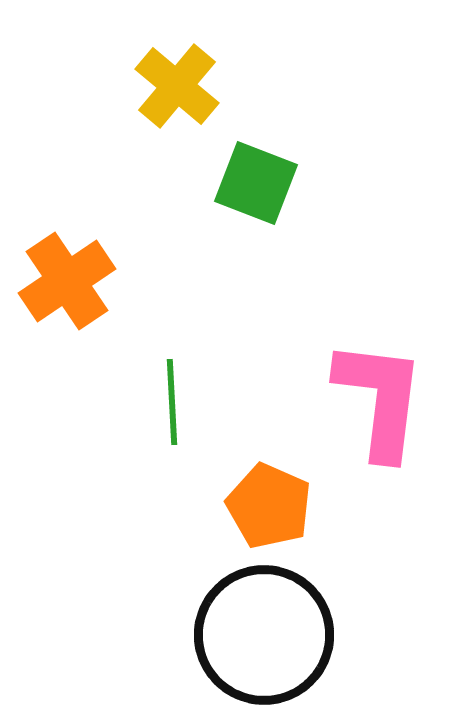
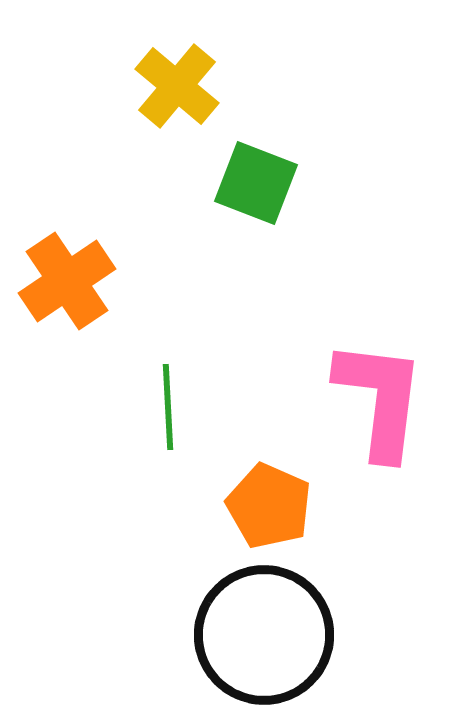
green line: moved 4 px left, 5 px down
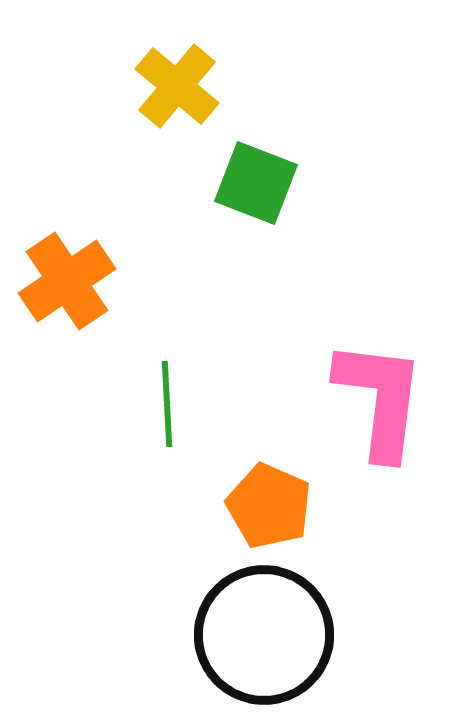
green line: moved 1 px left, 3 px up
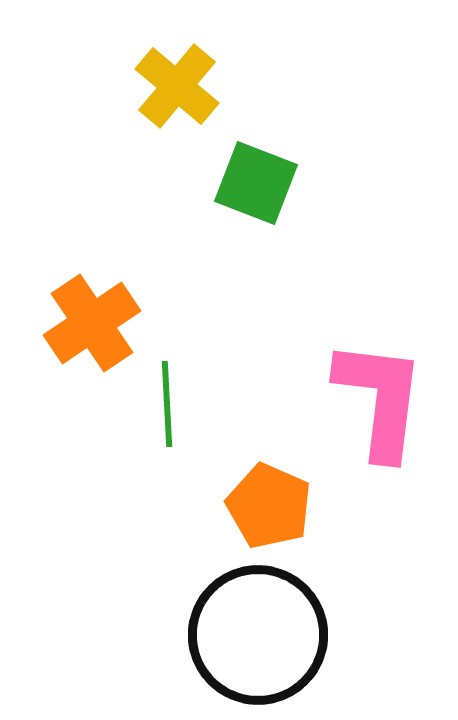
orange cross: moved 25 px right, 42 px down
black circle: moved 6 px left
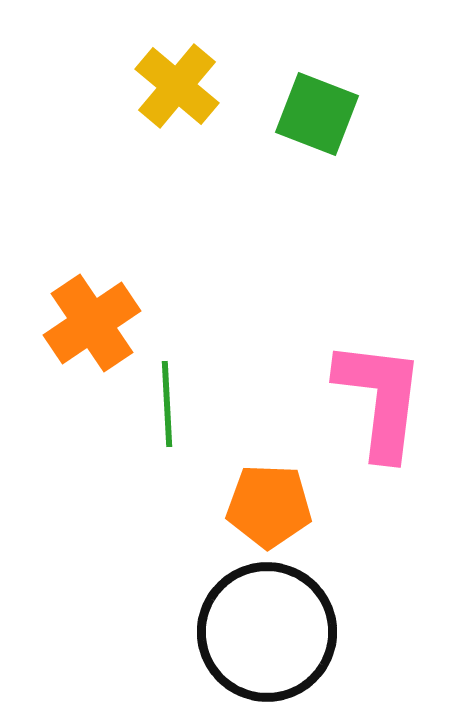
green square: moved 61 px right, 69 px up
orange pentagon: rotated 22 degrees counterclockwise
black circle: moved 9 px right, 3 px up
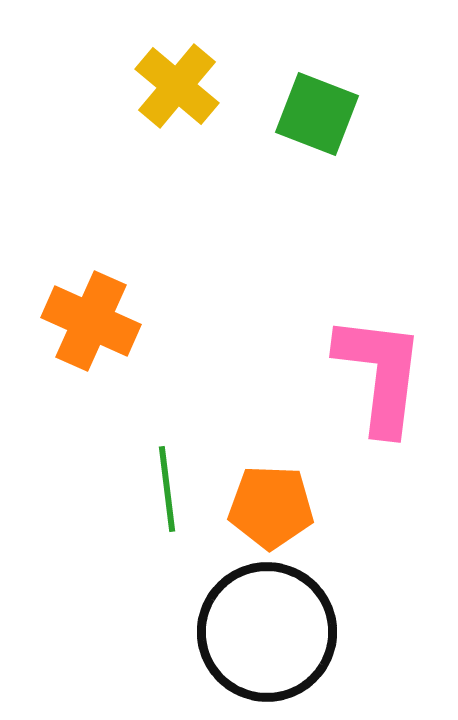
orange cross: moved 1 px left, 2 px up; rotated 32 degrees counterclockwise
pink L-shape: moved 25 px up
green line: moved 85 px down; rotated 4 degrees counterclockwise
orange pentagon: moved 2 px right, 1 px down
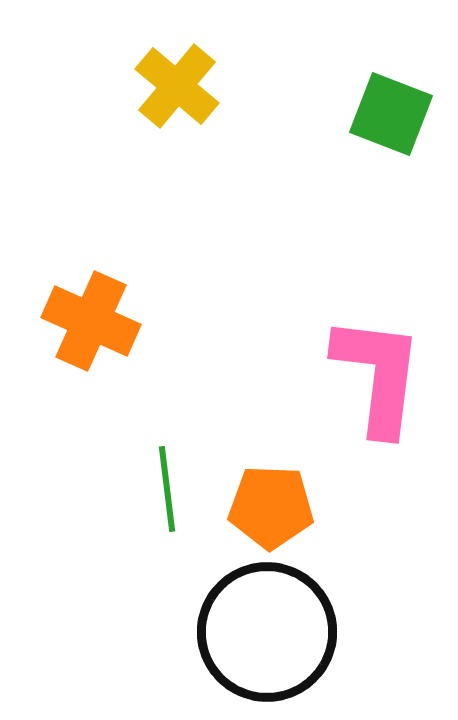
green square: moved 74 px right
pink L-shape: moved 2 px left, 1 px down
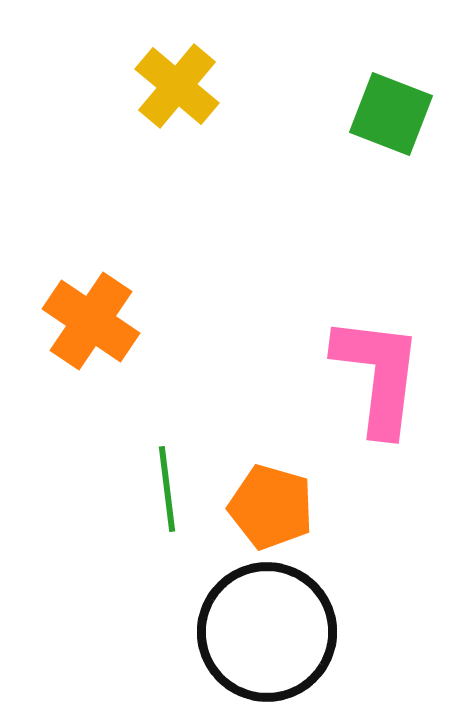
orange cross: rotated 10 degrees clockwise
orange pentagon: rotated 14 degrees clockwise
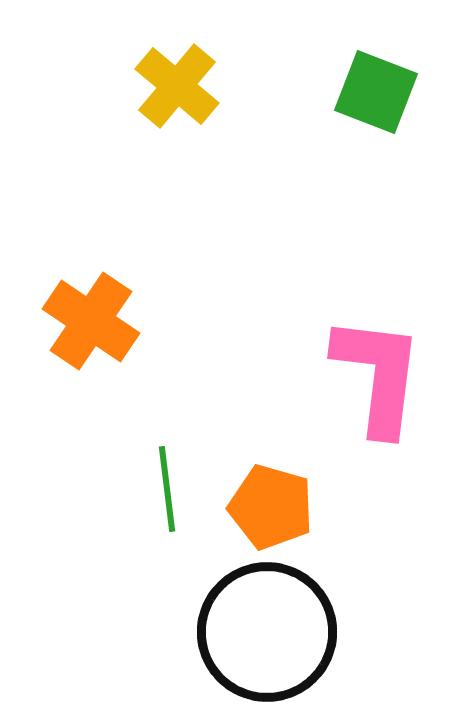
green square: moved 15 px left, 22 px up
